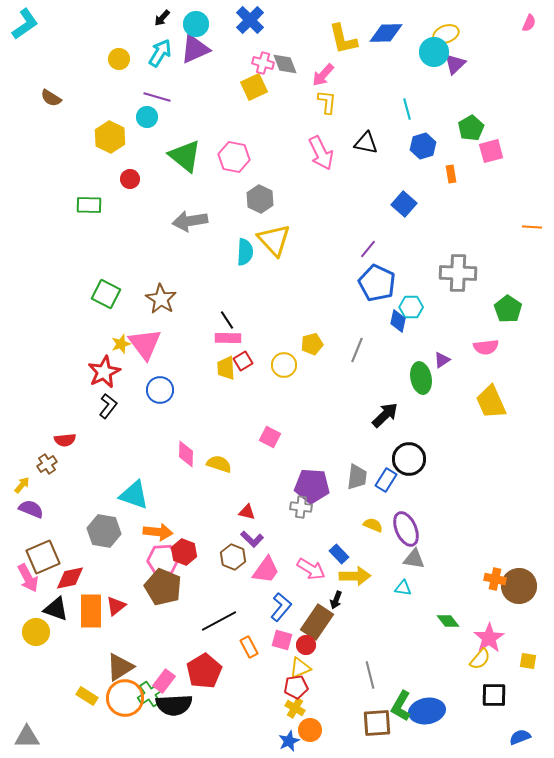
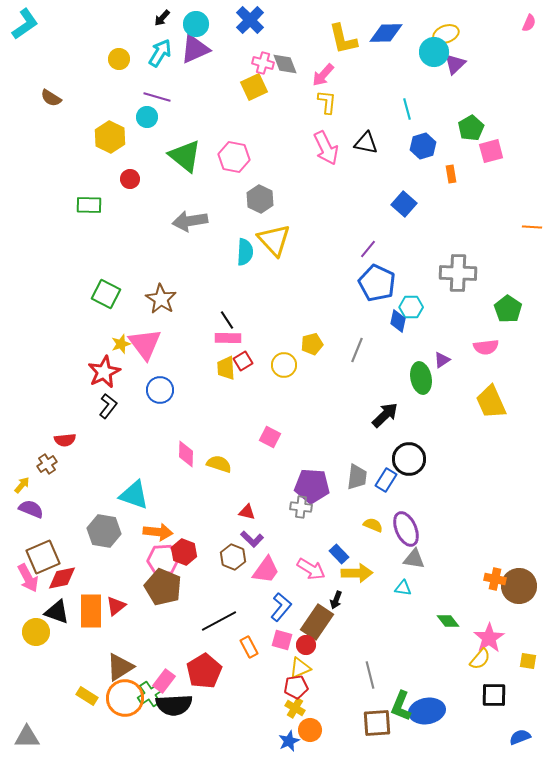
pink arrow at (321, 153): moved 5 px right, 5 px up
yellow arrow at (355, 576): moved 2 px right, 3 px up
red diamond at (70, 578): moved 8 px left
black triangle at (56, 609): moved 1 px right, 3 px down
green L-shape at (401, 706): rotated 8 degrees counterclockwise
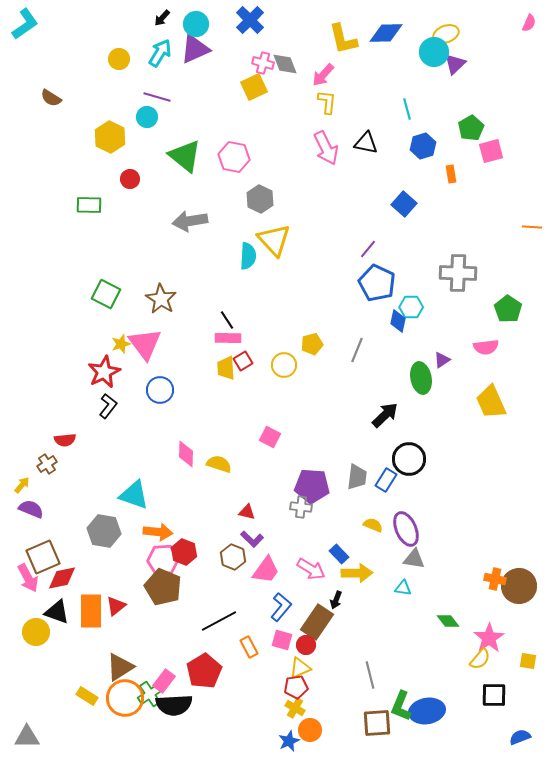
cyan semicircle at (245, 252): moved 3 px right, 4 px down
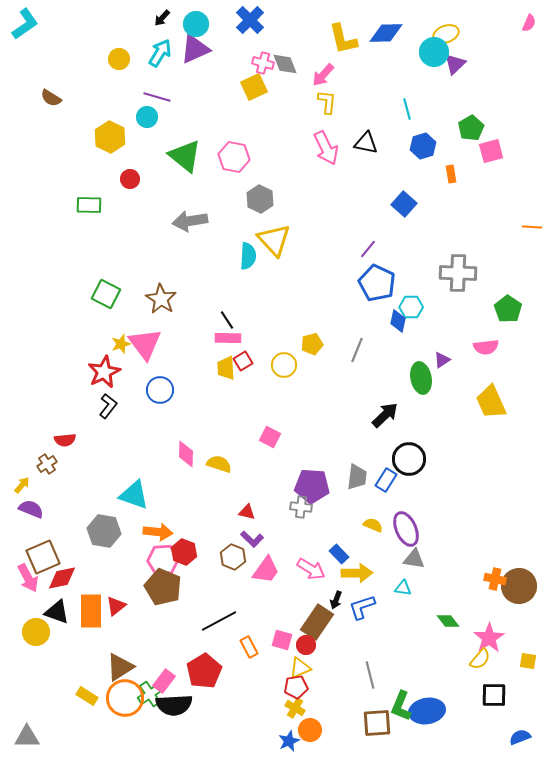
blue L-shape at (281, 607): moved 81 px right; rotated 148 degrees counterclockwise
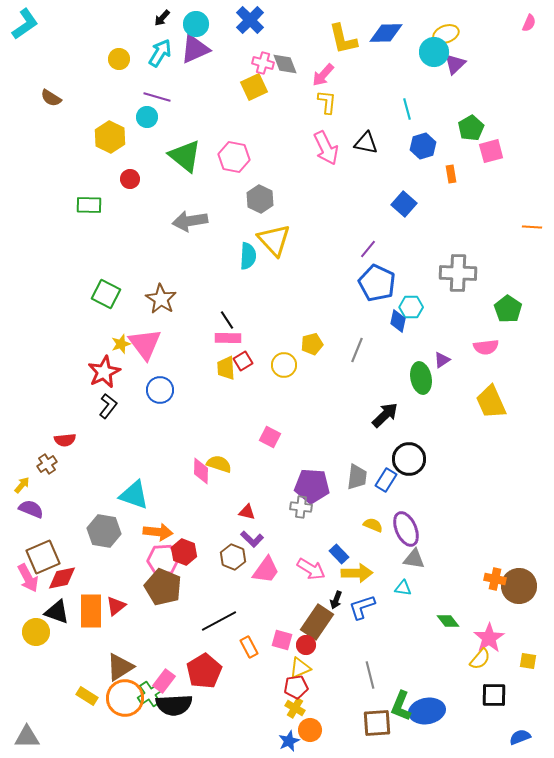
pink diamond at (186, 454): moved 15 px right, 17 px down
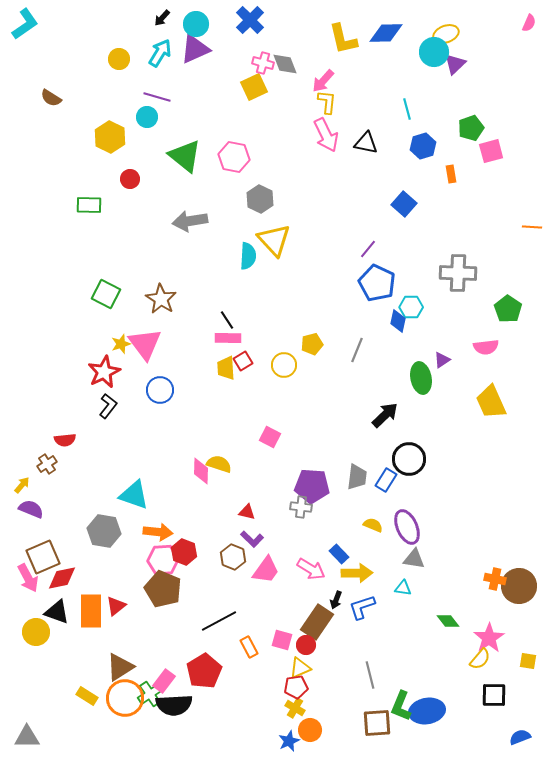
pink arrow at (323, 75): moved 6 px down
green pentagon at (471, 128): rotated 10 degrees clockwise
pink arrow at (326, 148): moved 13 px up
purple ellipse at (406, 529): moved 1 px right, 2 px up
brown pentagon at (163, 587): moved 2 px down
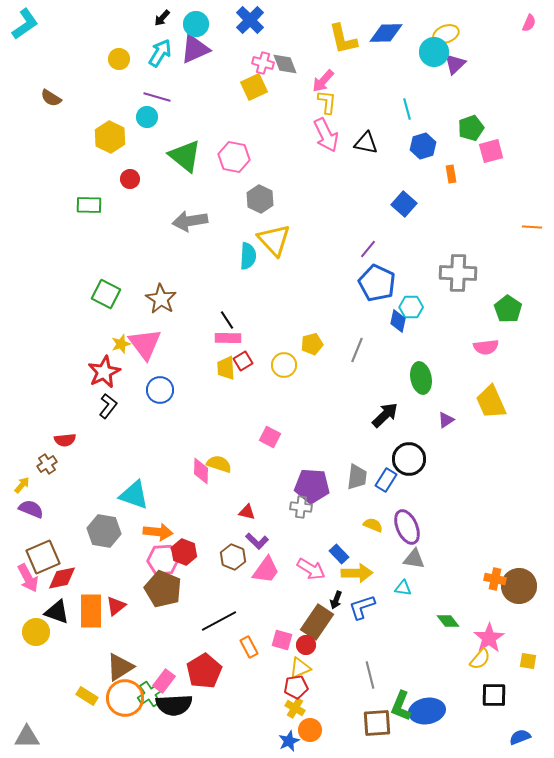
purple triangle at (442, 360): moved 4 px right, 60 px down
purple L-shape at (252, 539): moved 5 px right, 2 px down
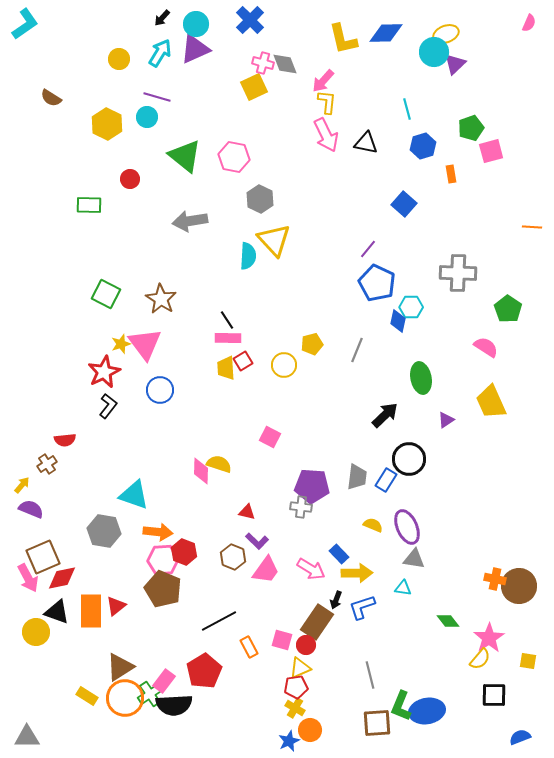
yellow hexagon at (110, 137): moved 3 px left, 13 px up
pink semicircle at (486, 347): rotated 140 degrees counterclockwise
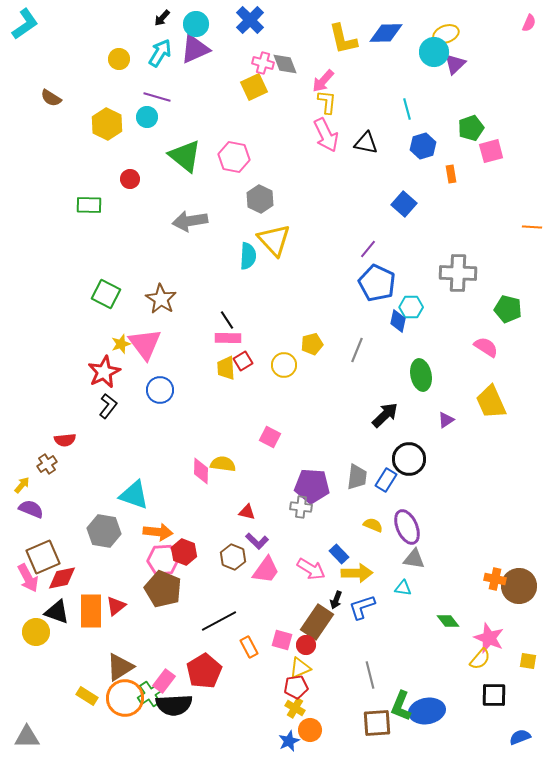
green pentagon at (508, 309): rotated 20 degrees counterclockwise
green ellipse at (421, 378): moved 3 px up
yellow semicircle at (219, 464): moved 4 px right; rotated 10 degrees counterclockwise
pink star at (489, 638): rotated 16 degrees counterclockwise
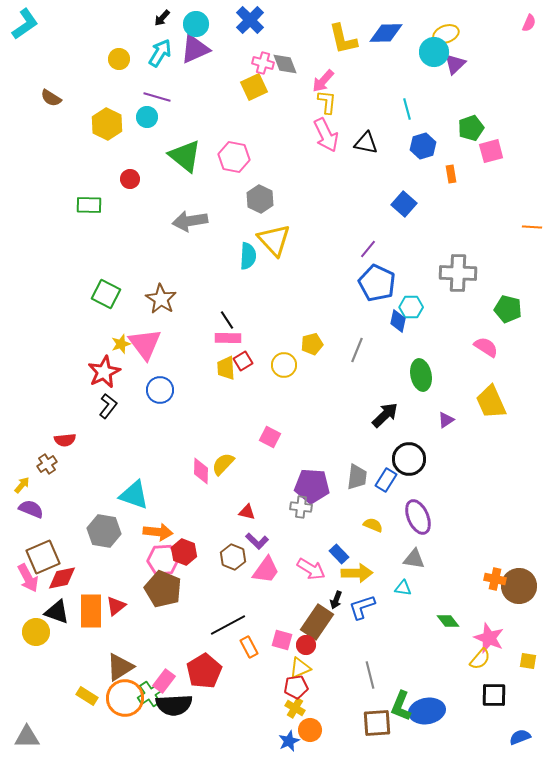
yellow semicircle at (223, 464): rotated 55 degrees counterclockwise
purple ellipse at (407, 527): moved 11 px right, 10 px up
black line at (219, 621): moved 9 px right, 4 px down
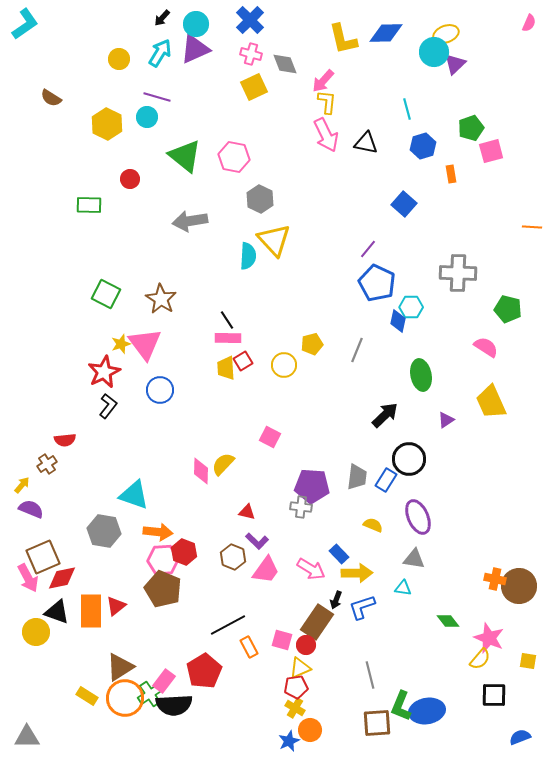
pink cross at (263, 63): moved 12 px left, 9 px up
